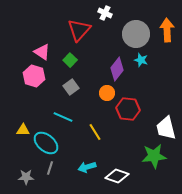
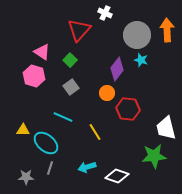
gray circle: moved 1 px right, 1 px down
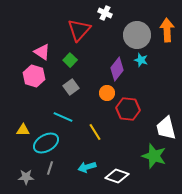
cyan ellipse: rotated 70 degrees counterclockwise
green star: rotated 25 degrees clockwise
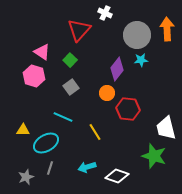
orange arrow: moved 1 px up
cyan star: rotated 24 degrees counterclockwise
gray star: rotated 21 degrees counterclockwise
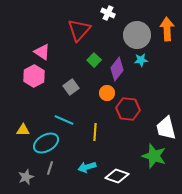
white cross: moved 3 px right
green square: moved 24 px right
pink hexagon: rotated 15 degrees clockwise
cyan line: moved 1 px right, 3 px down
yellow line: rotated 36 degrees clockwise
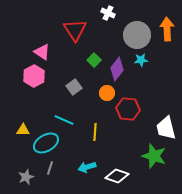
red triangle: moved 4 px left; rotated 15 degrees counterclockwise
gray square: moved 3 px right
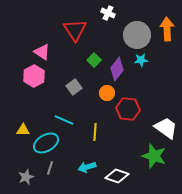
white trapezoid: rotated 140 degrees clockwise
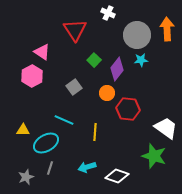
pink hexagon: moved 2 px left
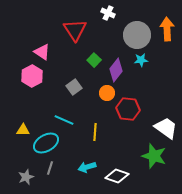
purple diamond: moved 1 px left, 1 px down
